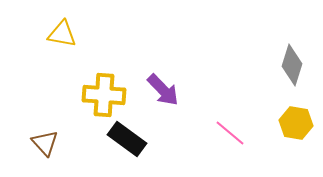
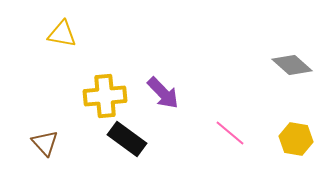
gray diamond: rotated 66 degrees counterclockwise
purple arrow: moved 3 px down
yellow cross: moved 1 px right, 1 px down; rotated 9 degrees counterclockwise
yellow hexagon: moved 16 px down
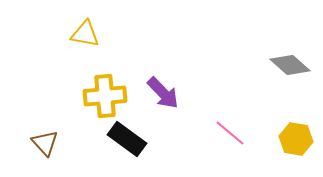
yellow triangle: moved 23 px right
gray diamond: moved 2 px left
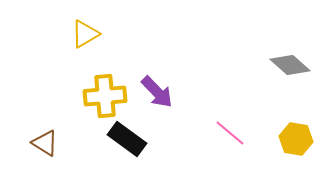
yellow triangle: rotated 40 degrees counterclockwise
purple arrow: moved 6 px left, 1 px up
brown triangle: rotated 16 degrees counterclockwise
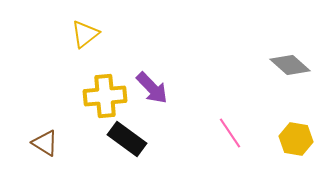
yellow triangle: rotated 8 degrees counterclockwise
purple arrow: moved 5 px left, 4 px up
pink line: rotated 16 degrees clockwise
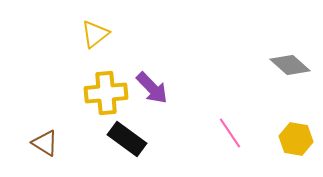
yellow triangle: moved 10 px right
yellow cross: moved 1 px right, 3 px up
